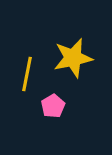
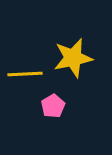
yellow line: moved 2 px left; rotated 76 degrees clockwise
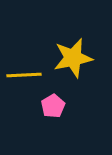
yellow line: moved 1 px left, 1 px down
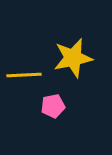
pink pentagon: rotated 20 degrees clockwise
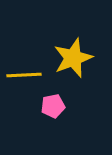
yellow star: rotated 9 degrees counterclockwise
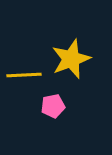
yellow star: moved 2 px left, 1 px down
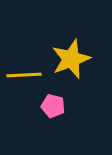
pink pentagon: rotated 25 degrees clockwise
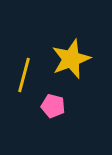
yellow line: rotated 72 degrees counterclockwise
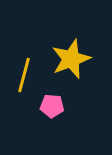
pink pentagon: moved 1 px left; rotated 10 degrees counterclockwise
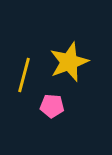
yellow star: moved 2 px left, 3 px down
